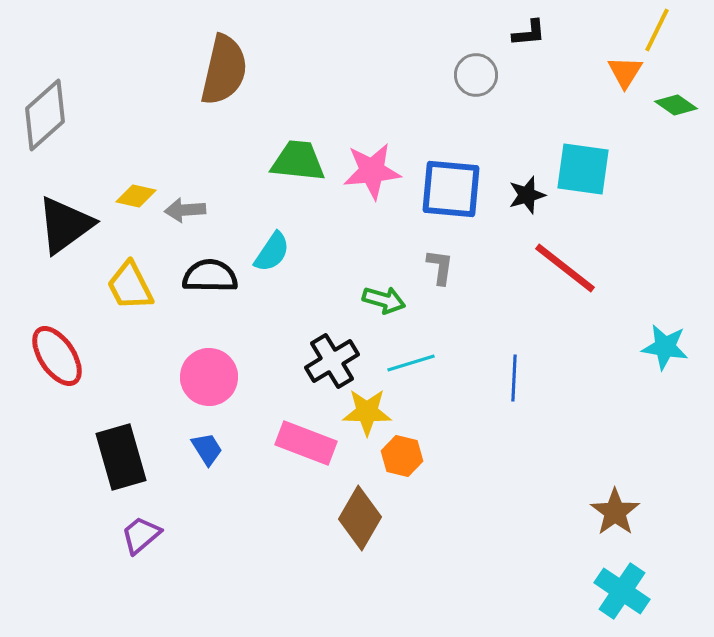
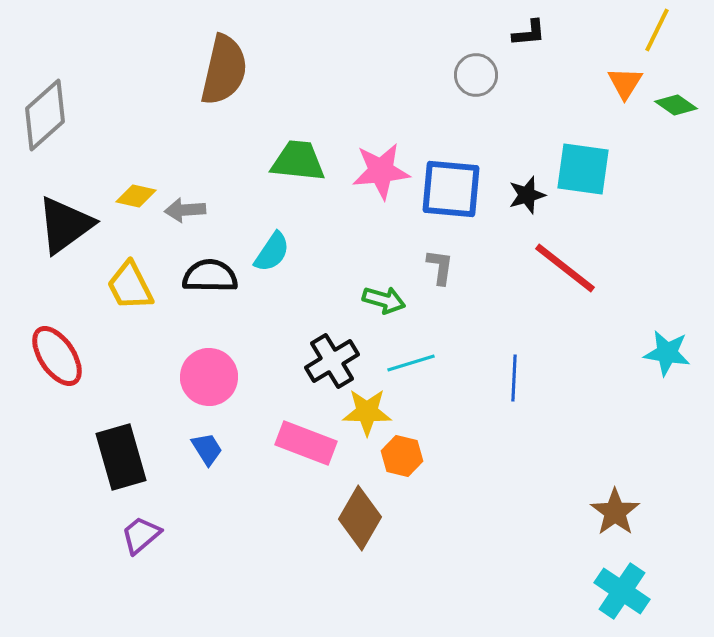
orange triangle: moved 11 px down
pink star: moved 9 px right
cyan star: moved 2 px right, 6 px down
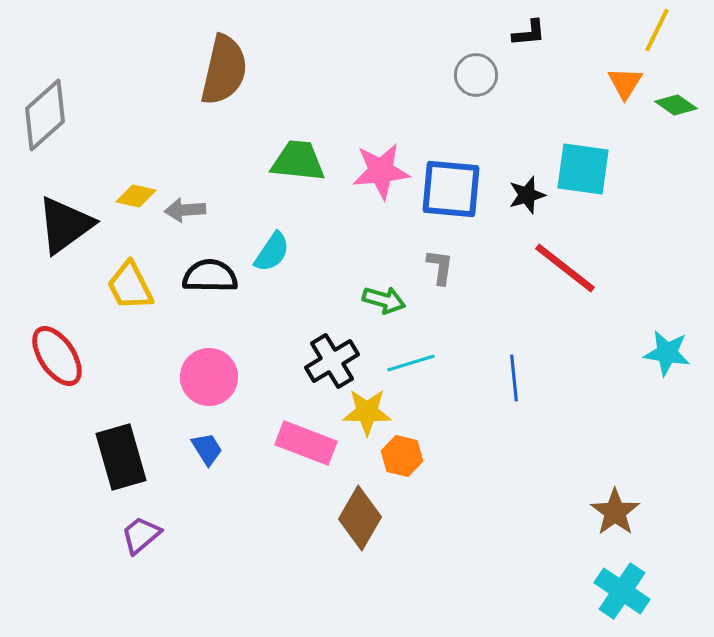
blue line: rotated 9 degrees counterclockwise
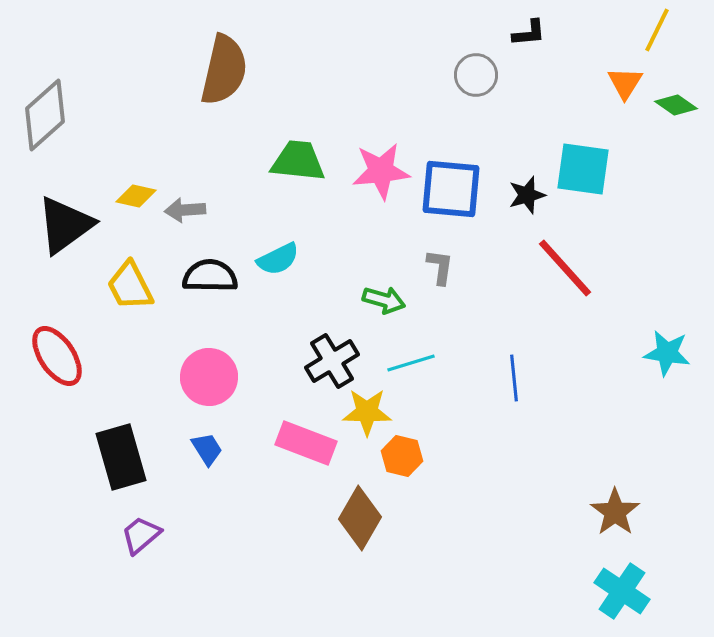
cyan semicircle: moved 6 px right, 7 px down; rotated 30 degrees clockwise
red line: rotated 10 degrees clockwise
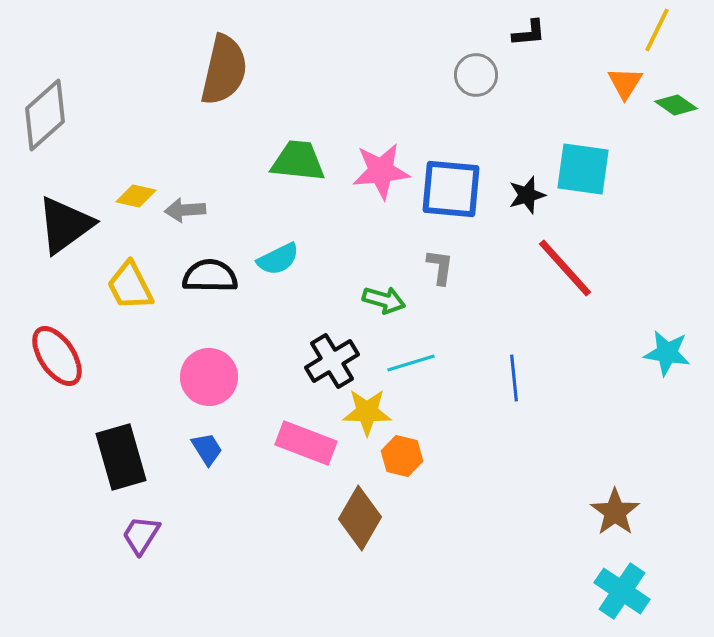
purple trapezoid: rotated 18 degrees counterclockwise
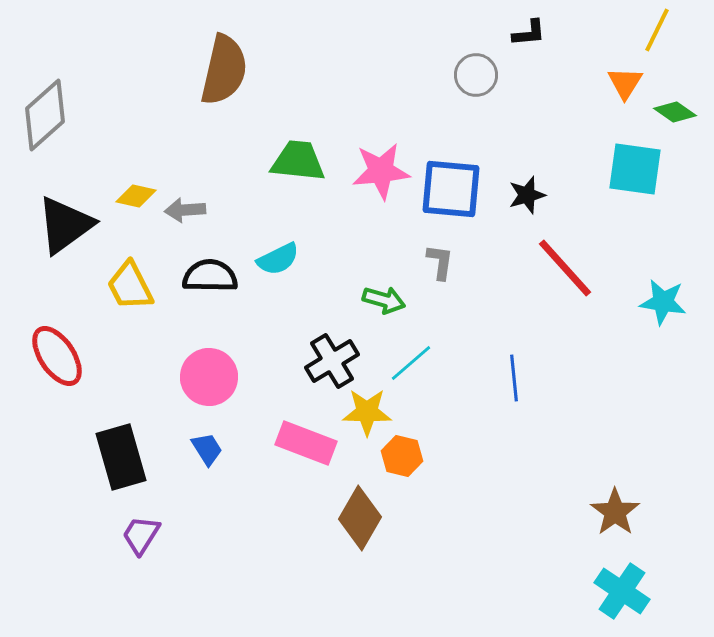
green diamond: moved 1 px left, 7 px down
cyan square: moved 52 px right
gray L-shape: moved 5 px up
cyan star: moved 4 px left, 51 px up
cyan line: rotated 24 degrees counterclockwise
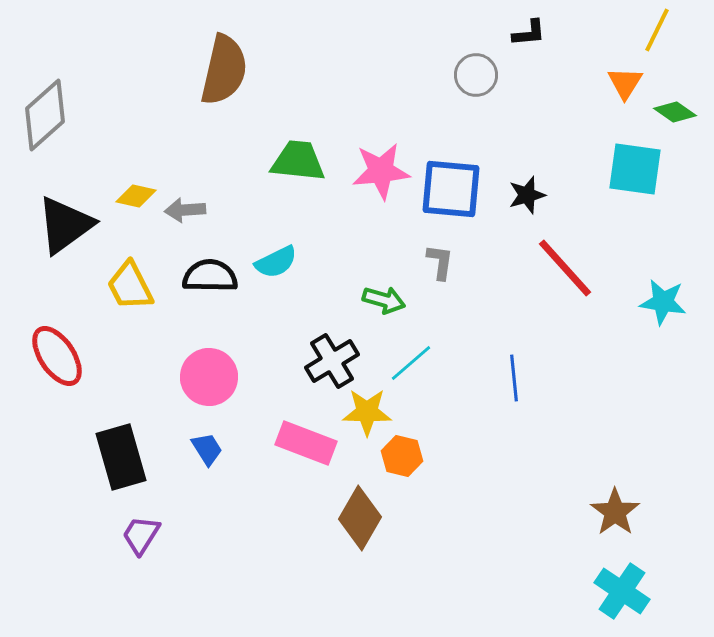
cyan semicircle: moved 2 px left, 3 px down
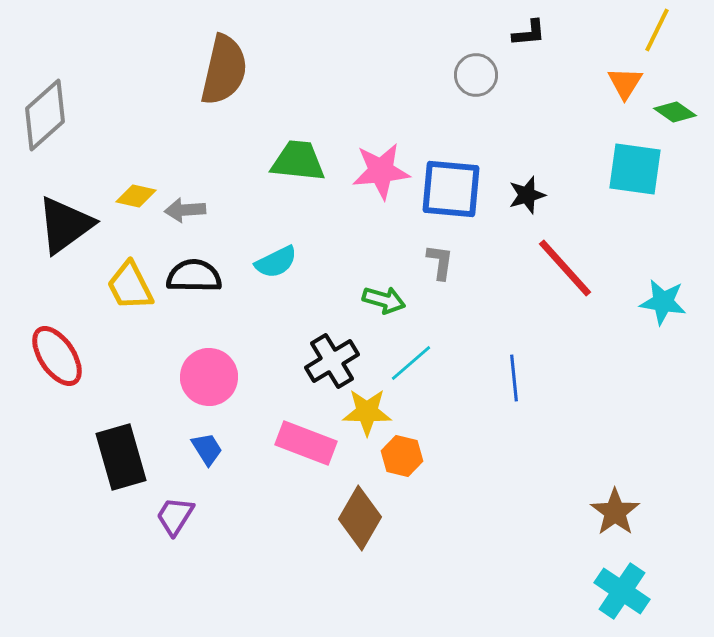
black semicircle: moved 16 px left
purple trapezoid: moved 34 px right, 19 px up
